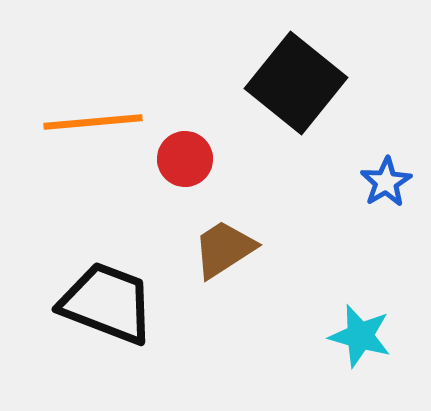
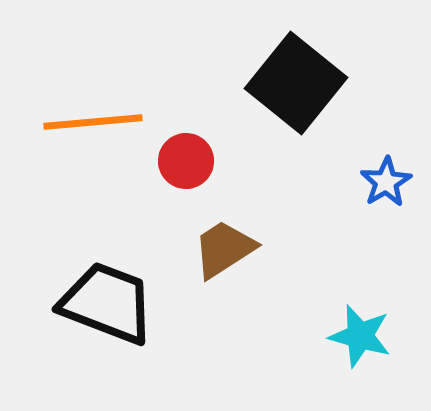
red circle: moved 1 px right, 2 px down
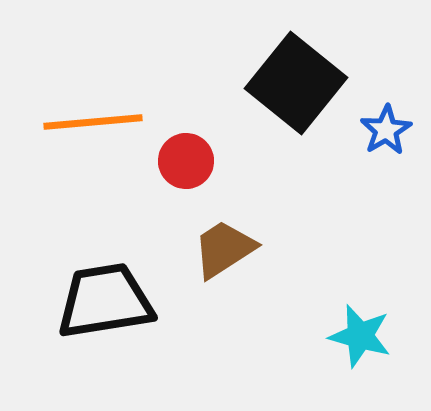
blue star: moved 52 px up
black trapezoid: moved 2 px left, 2 px up; rotated 30 degrees counterclockwise
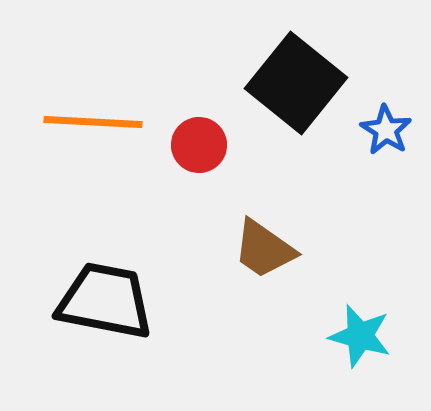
orange line: rotated 8 degrees clockwise
blue star: rotated 9 degrees counterclockwise
red circle: moved 13 px right, 16 px up
brown trapezoid: moved 40 px right; rotated 112 degrees counterclockwise
black trapezoid: rotated 20 degrees clockwise
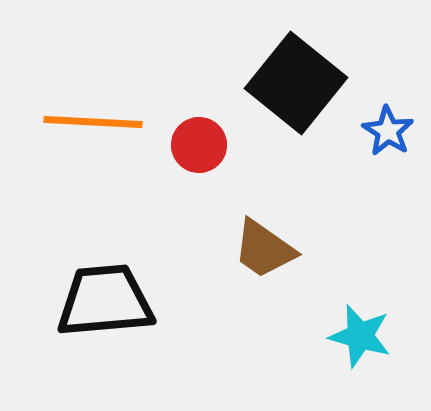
blue star: moved 2 px right, 1 px down
black trapezoid: rotated 16 degrees counterclockwise
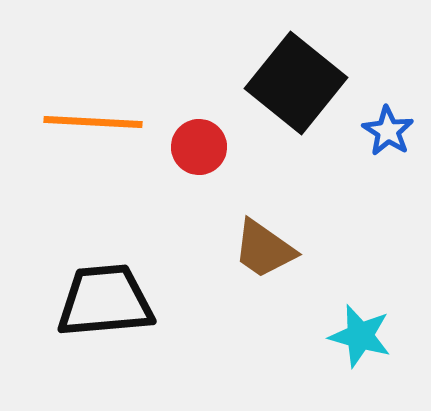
red circle: moved 2 px down
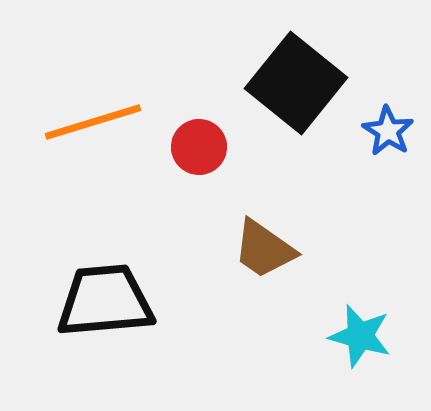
orange line: rotated 20 degrees counterclockwise
